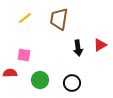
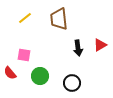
brown trapezoid: rotated 15 degrees counterclockwise
red semicircle: rotated 128 degrees counterclockwise
green circle: moved 4 px up
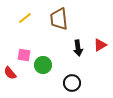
green circle: moved 3 px right, 11 px up
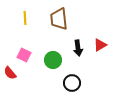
yellow line: rotated 56 degrees counterclockwise
pink square: rotated 16 degrees clockwise
green circle: moved 10 px right, 5 px up
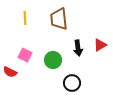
pink square: moved 1 px right
red semicircle: moved 1 px up; rotated 24 degrees counterclockwise
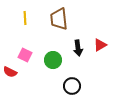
black circle: moved 3 px down
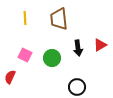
green circle: moved 1 px left, 2 px up
red semicircle: moved 5 px down; rotated 88 degrees clockwise
black circle: moved 5 px right, 1 px down
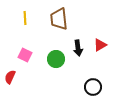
green circle: moved 4 px right, 1 px down
black circle: moved 16 px right
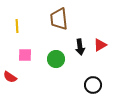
yellow line: moved 8 px left, 8 px down
black arrow: moved 2 px right, 1 px up
pink square: rotated 24 degrees counterclockwise
red semicircle: rotated 80 degrees counterclockwise
black circle: moved 2 px up
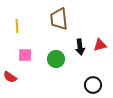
red triangle: rotated 16 degrees clockwise
